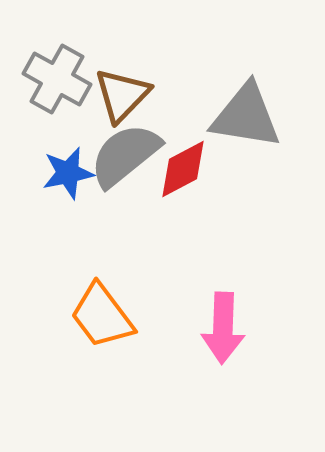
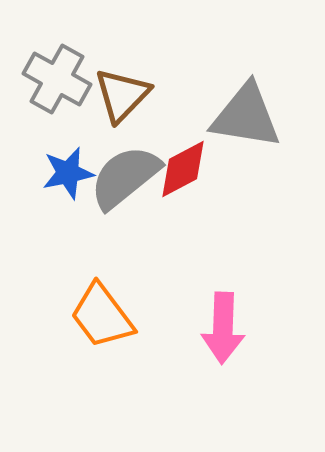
gray semicircle: moved 22 px down
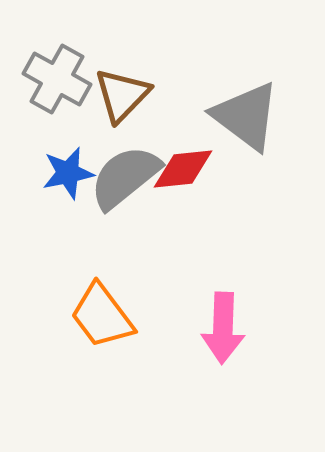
gray triangle: rotated 28 degrees clockwise
red diamond: rotated 22 degrees clockwise
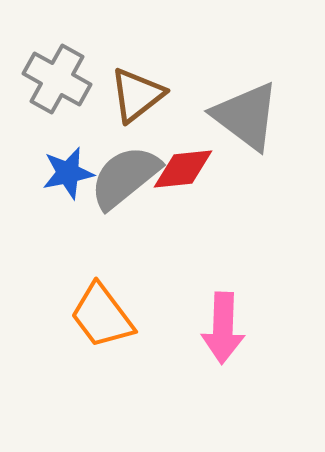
brown triangle: moved 15 px right; rotated 8 degrees clockwise
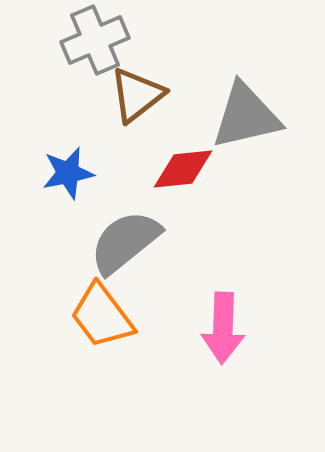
gray cross: moved 38 px right, 39 px up; rotated 38 degrees clockwise
gray triangle: rotated 50 degrees counterclockwise
gray semicircle: moved 65 px down
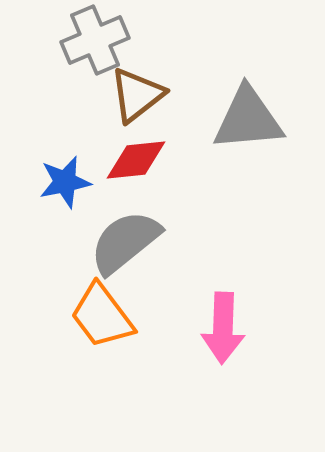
gray triangle: moved 2 px right, 3 px down; rotated 8 degrees clockwise
red diamond: moved 47 px left, 9 px up
blue star: moved 3 px left, 9 px down
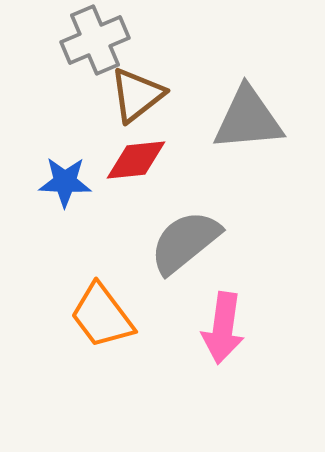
blue star: rotated 14 degrees clockwise
gray semicircle: moved 60 px right
pink arrow: rotated 6 degrees clockwise
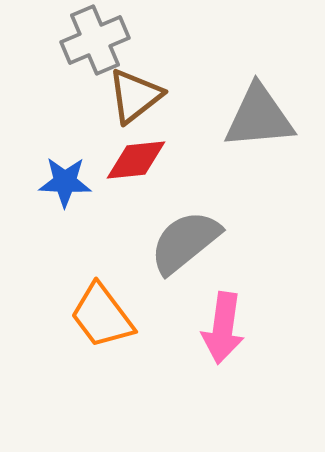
brown triangle: moved 2 px left, 1 px down
gray triangle: moved 11 px right, 2 px up
